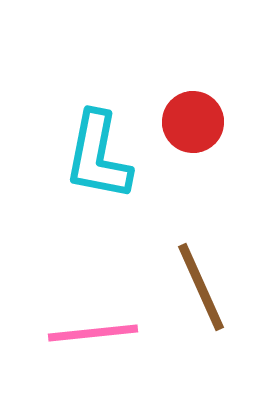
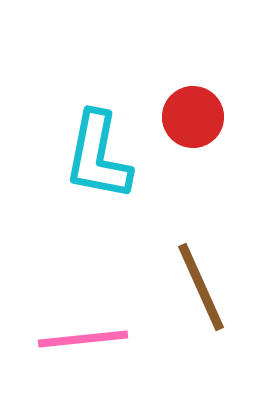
red circle: moved 5 px up
pink line: moved 10 px left, 6 px down
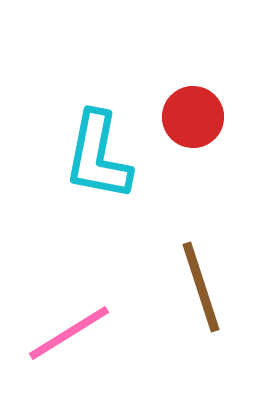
brown line: rotated 6 degrees clockwise
pink line: moved 14 px left, 6 px up; rotated 26 degrees counterclockwise
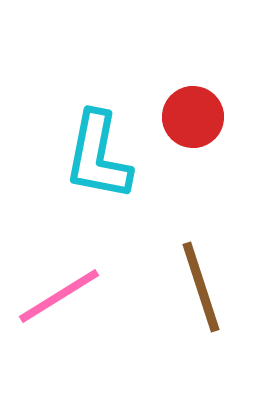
pink line: moved 10 px left, 37 px up
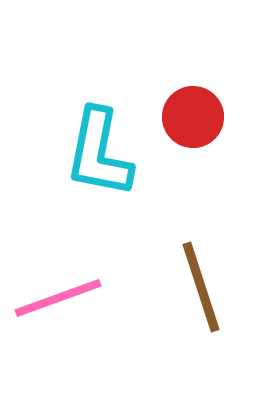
cyan L-shape: moved 1 px right, 3 px up
pink line: moved 1 px left, 2 px down; rotated 12 degrees clockwise
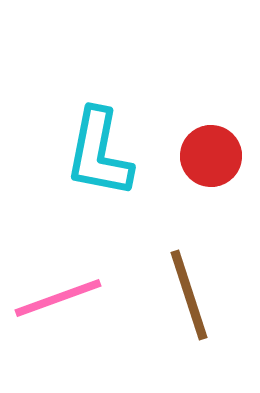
red circle: moved 18 px right, 39 px down
brown line: moved 12 px left, 8 px down
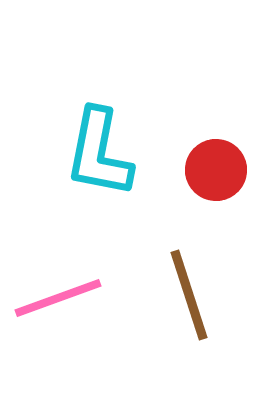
red circle: moved 5 px right, 14 px down
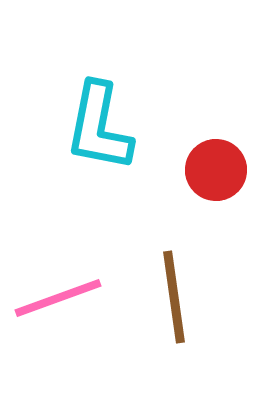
cyan L-shape: moved 26 px up
brown line: moved 15 px left, 2 px down; rotated 10 degrees clockwise
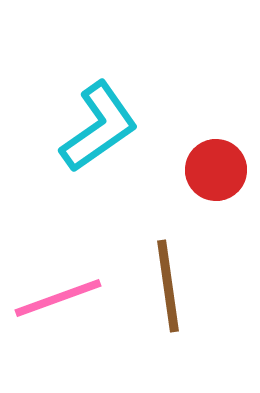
cyan L-shape: rotated 136 degrees counterclockwise
brown line: moved 6 px left, 11 px up
